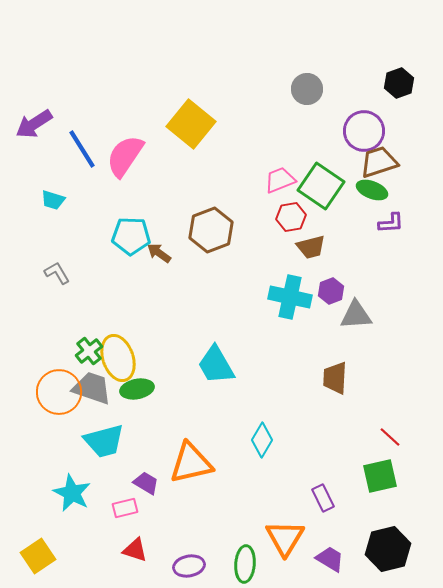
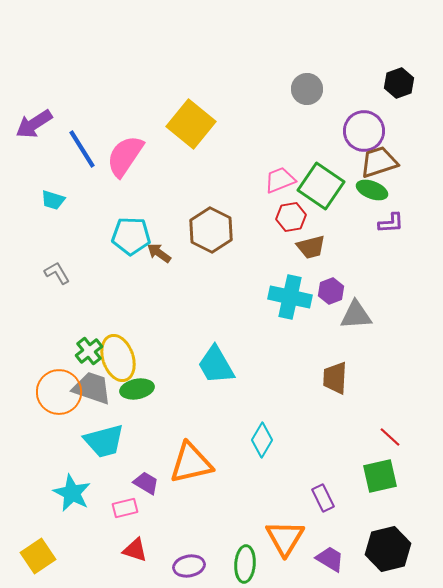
brown hexagon at (211, 230): rotated 12 degrees counterclockwise
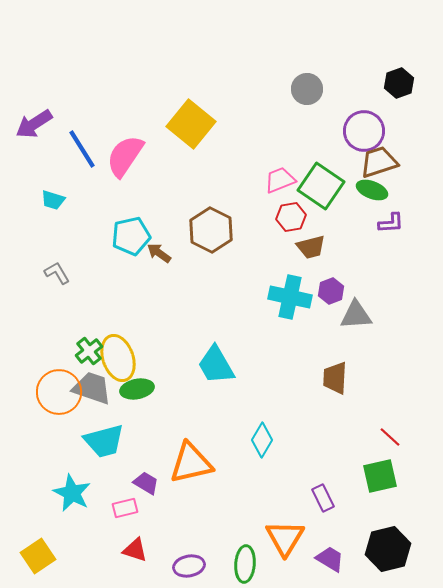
cyan pentagon at (131, 236): rotated 15 degrees counterclockwise
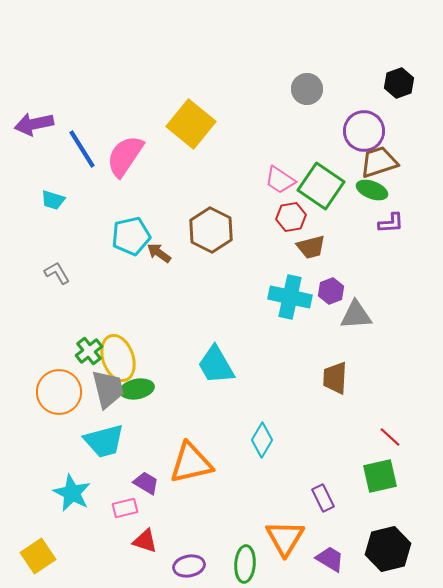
purple arrow at (34, 124): rotated 21 degrees clockwise
pink trapezoid at (280, 180): rotated 124 degrees counterclockwise
gray trapezoid at (92, 388): moved 16 px right, 1 px down; rotated 57 degrees clockwise
red triangle at (135, 550): moved 10 px right, 9 px up
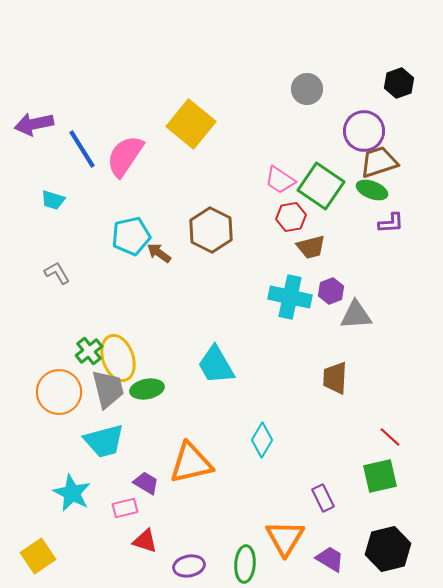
green ellipse at (137, 389): moved 10 px right
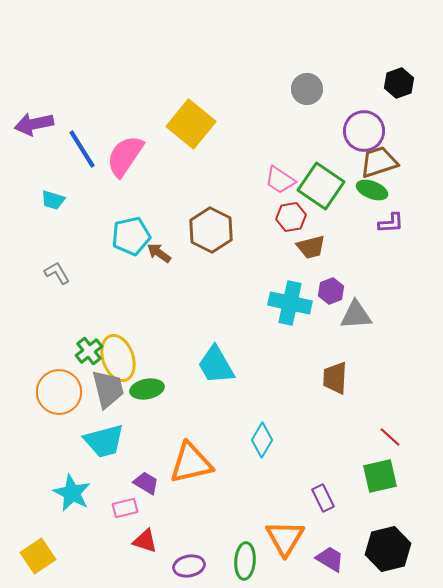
cyan cross at (290, 297): moved 6 px down
green ellipse at (245, 564): moved 3 px up
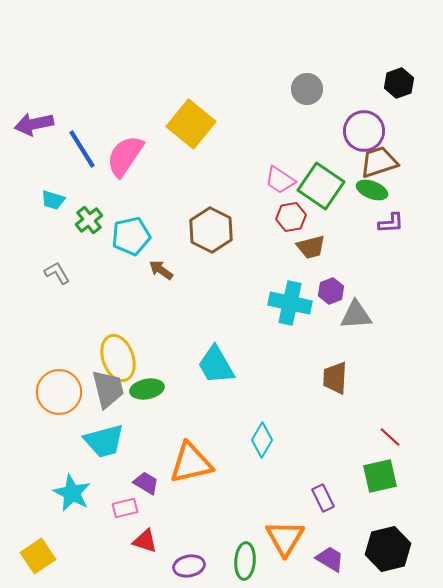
brown arrow at (159, 253): moved 2 px right, 17 px down
green cross at (89, 351): moved 131 px up
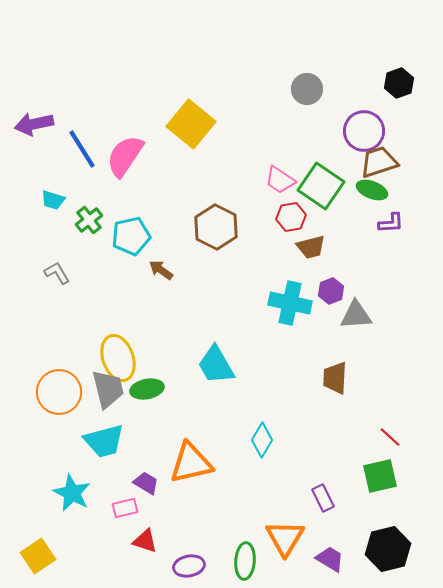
brown hexagon at (211, 230): moved 5 px right, 3 px up
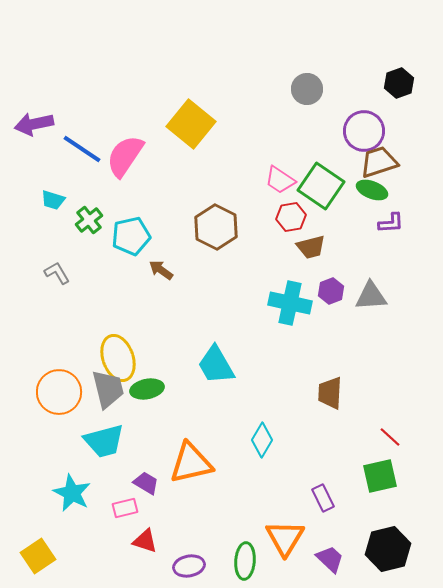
blue line at (82, 149): rotated 24 degrees counterclockwise
gray triangle at (356, 315): moved 15 px right, 19 px up
brown trapezoid at (335, 378): moved 5 px left, 15 px down
purple trapezoid at (330, 559): rotated 12 degrees clockwise
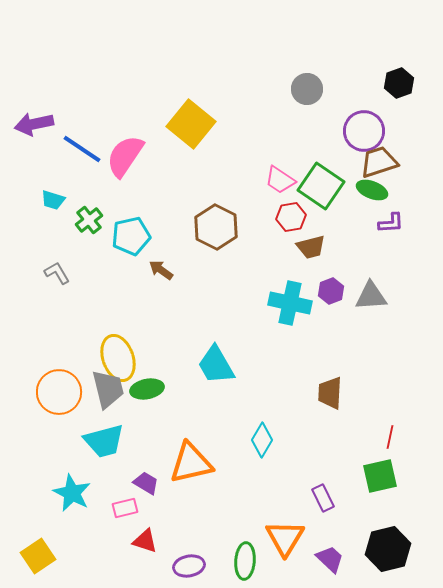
red line at (390, 437): rotated 60 degrees clockwise
